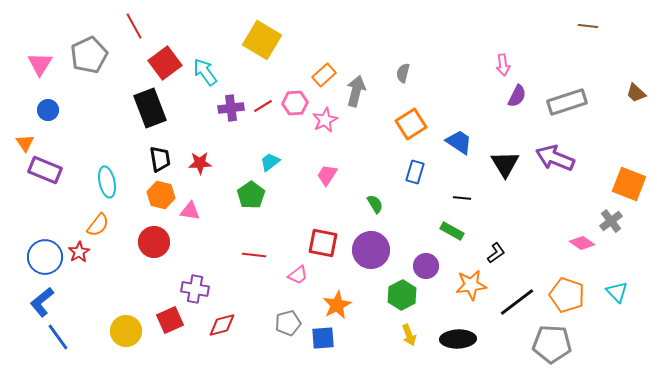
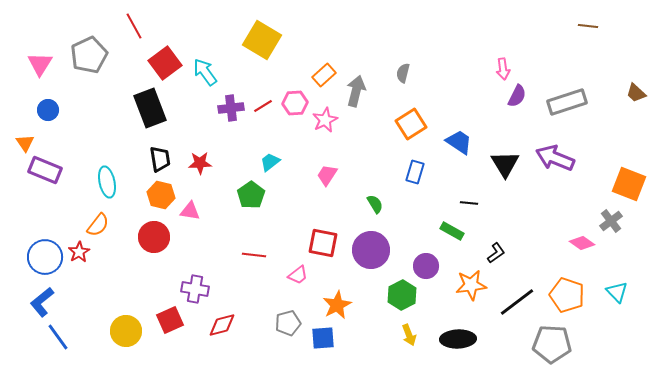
pink arrow at (503, 65): moved 4 px down
black line at (462, 198): moved 7 px right, 5 px down
red circle at (154, 242): moved 5 px up
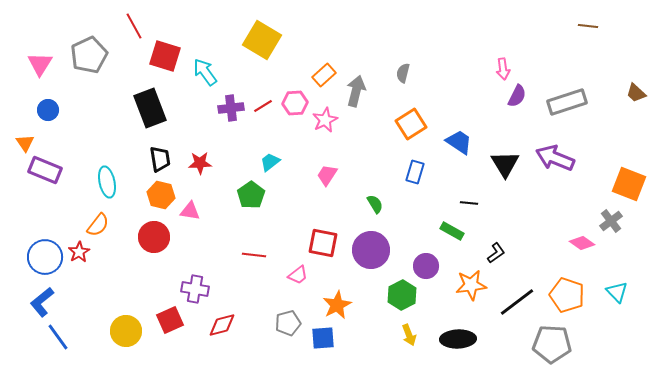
red square at (165, 63): moved 7 px up; rotated 36 degrees counterclockwise
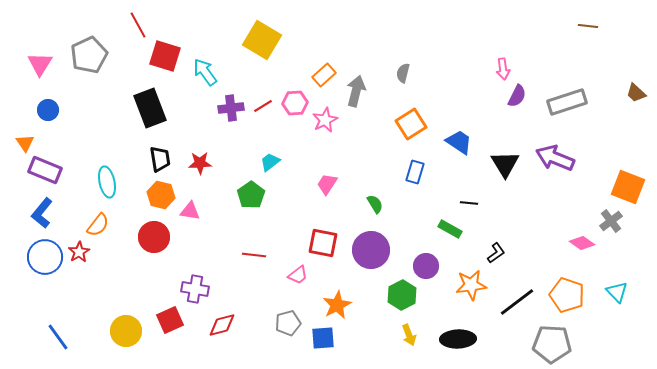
red line at (134, 26): moved 4 px right, 1 px up
pink trapezoid at (327, 175): moved 9 px down
orange square at (629, 184): moved 1 px left, 3 px down
green rectangle at (452, 231): moved 2 px left, 2 px up
blue L-shape at (42, 302): moved 89 px up; rotated 12 degrees counterclockwise
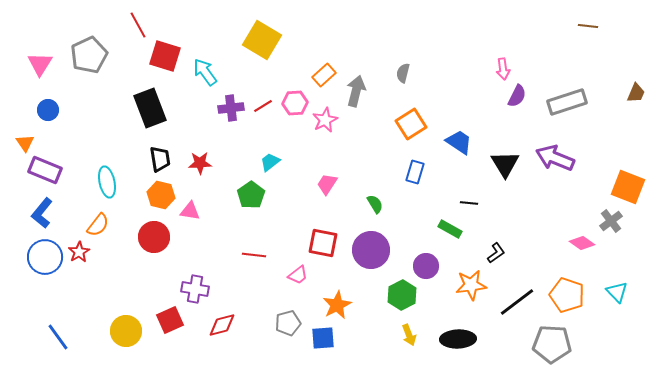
brown trapezoid at (636, 93): rotated 110 degrees counterclockwise
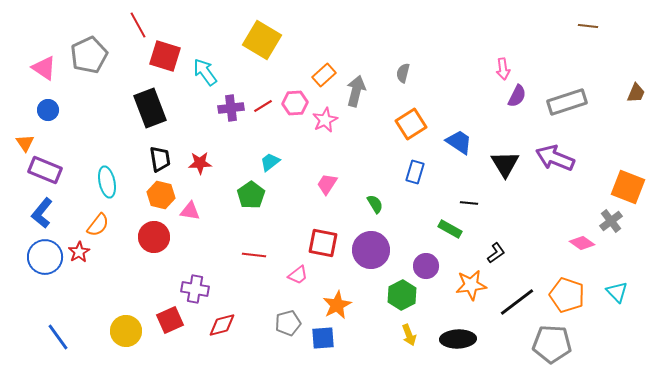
pink triangle at (40, 64): moved 4 px right, 4 px down; rotated 28 degrees counterclockwise
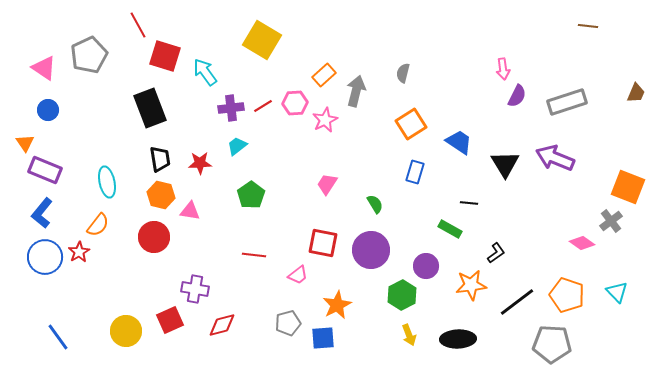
cyan trapezoid at (270, 162): moved 33 px left, 16 px up
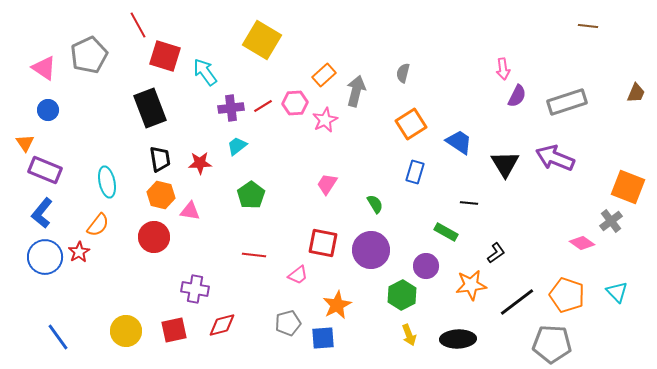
green rectangle at (450, 229): moved 4 px left, 3 px down
red square at (170, 320): moved 4 px right, 10 px down; rotated 12 degrees clockwise
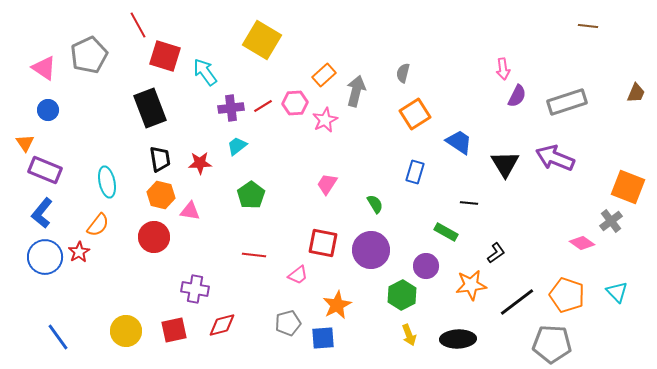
orange square at (411, 124): moved 4 px right, 10 px up
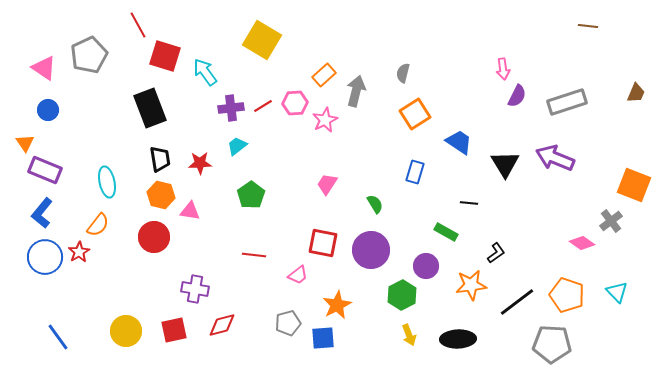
orange square at (628, 187): moved 6 px right, 2 px up
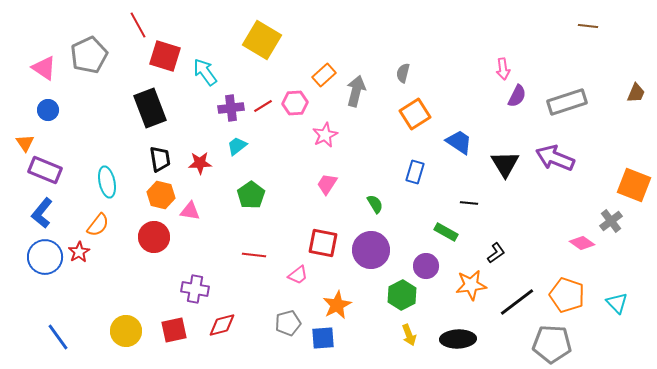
pink star at (325, 120): moved 15 px down
cyan triangle at (617, 292): moved 11 px down
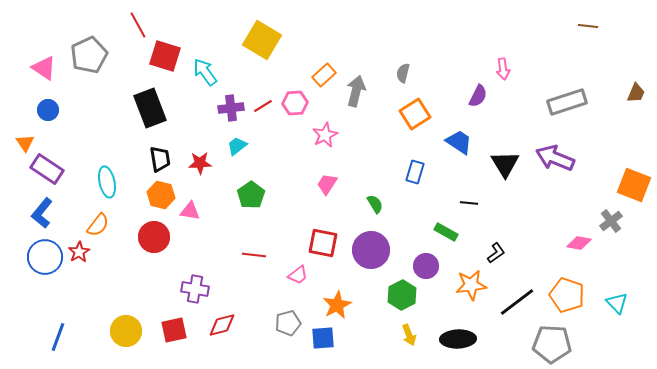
purple semicircle at (517, 96): moved 39 px left
purple rectangle at (45, 170): moved 2 px right, 1 px up; rotated 12 degrees clockwise
pink diamond at (582, 243): moved 3 px left; rotated 25 degrees counterclockwise
blue line at (58, 337): rotated 56 degrees clockwise
